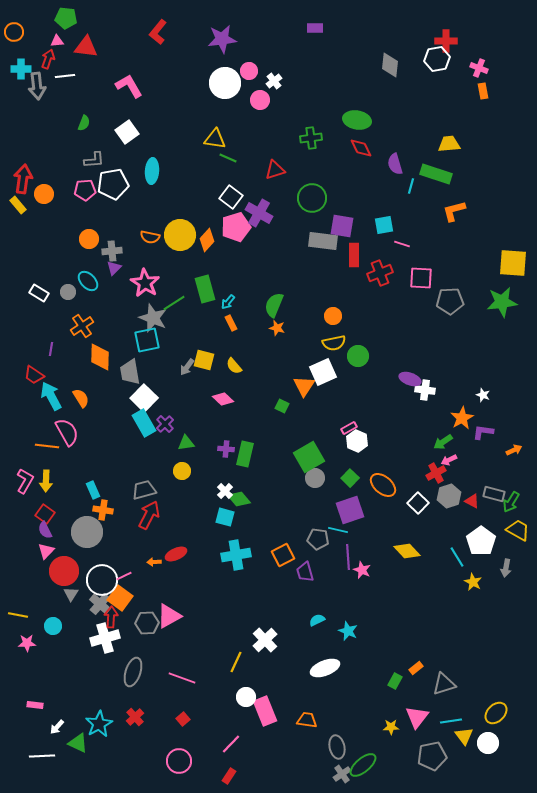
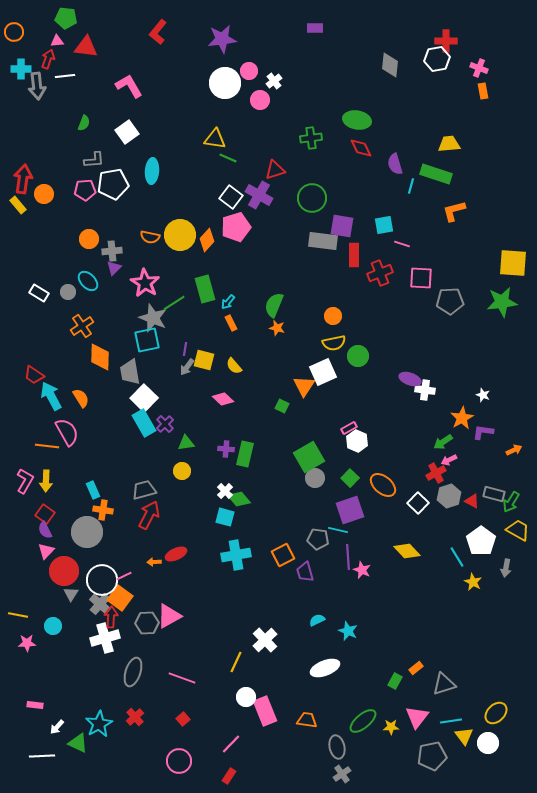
purple cross at (259, 213): moved 18 px up
purple line at (51, 349): moved 134 px right
green ellipse at (363, 765): moved 44 px up
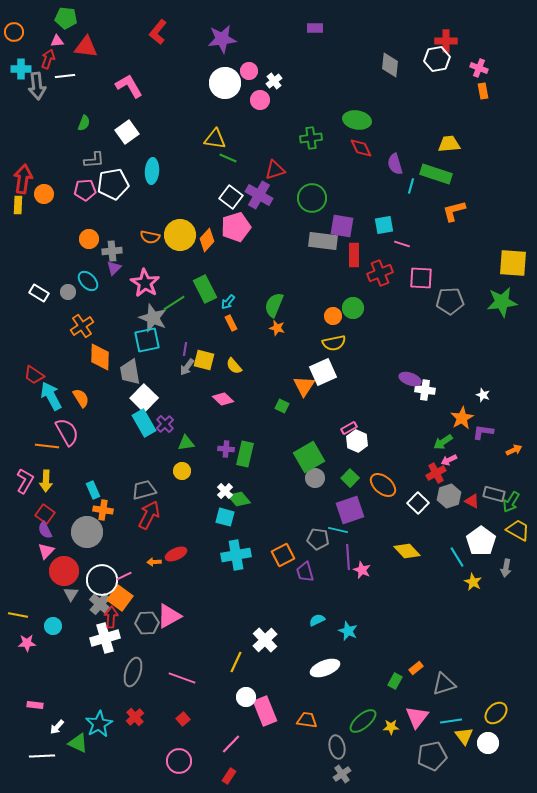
yellow rectangle at (18, 205): rotated 42 degrees clockwise
green rectangle at (205, 289): rotated 12 degrees counterclockwise
green circle at (358, 356): moved 5 px left, 48 px up
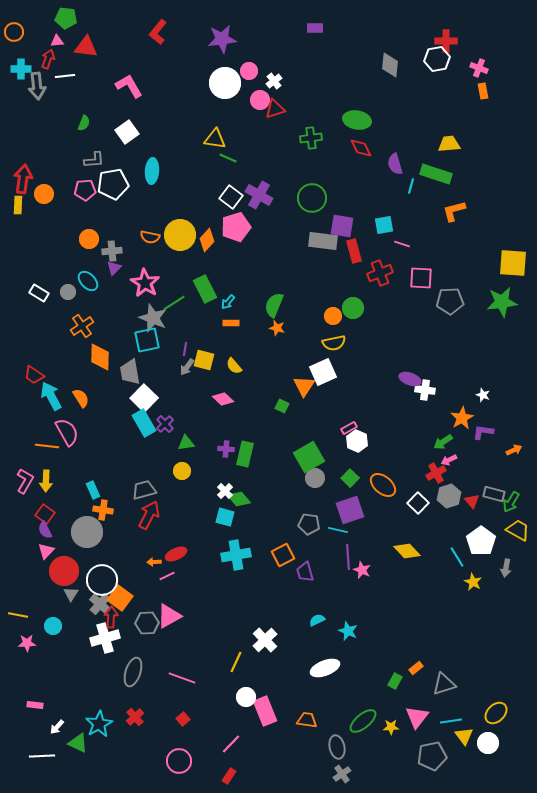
red triangle at (275, 170): moved 61 px up
red rectangle at (354, 255): moved 4 px up; rotated 15 degrees counterclockwise
orange rectangle at (231, 323): rotated 63 degrees counterclockwise
red triangle at (472, 501): rotated 21 degrees clockwise
gray pentagon at (318, 539): moved 9 px left, 15 px up
pink line at (124, 576): moved 43 px right
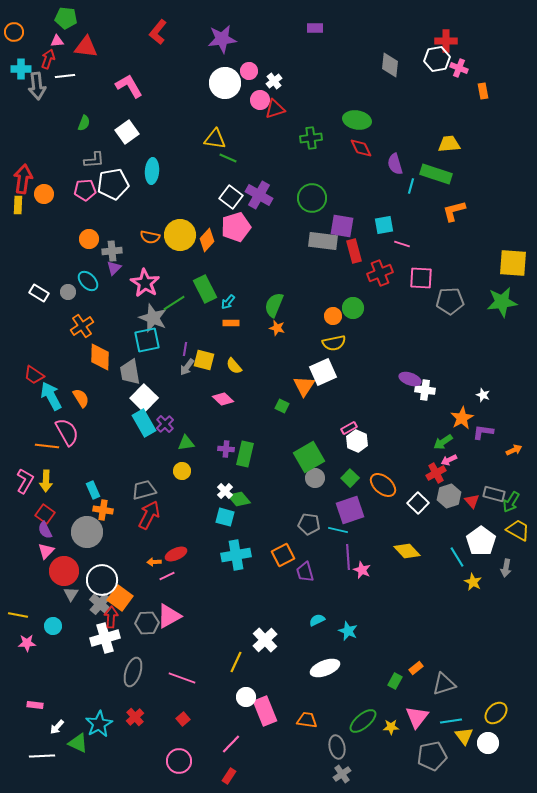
pink cross at (479, 68): moved 20 px left
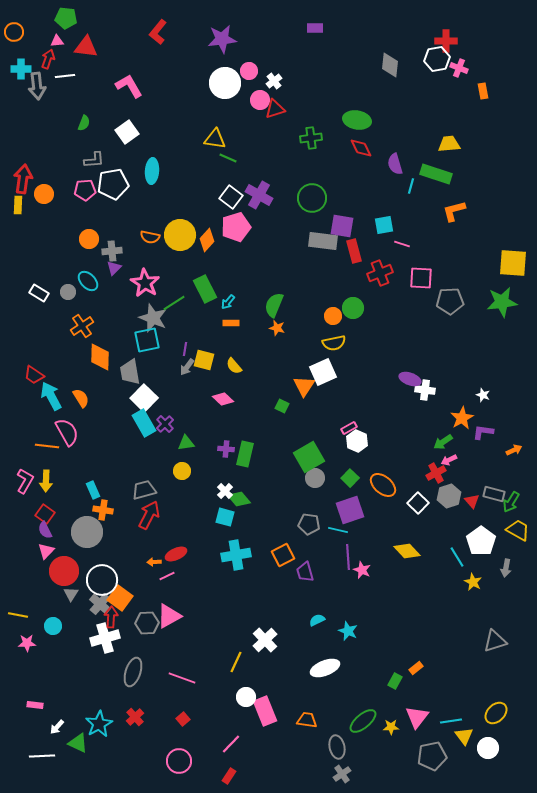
gray triangle at (444, 684): moved 51 px right, 43 px up
white circle at (488, 743): moved 5 px down
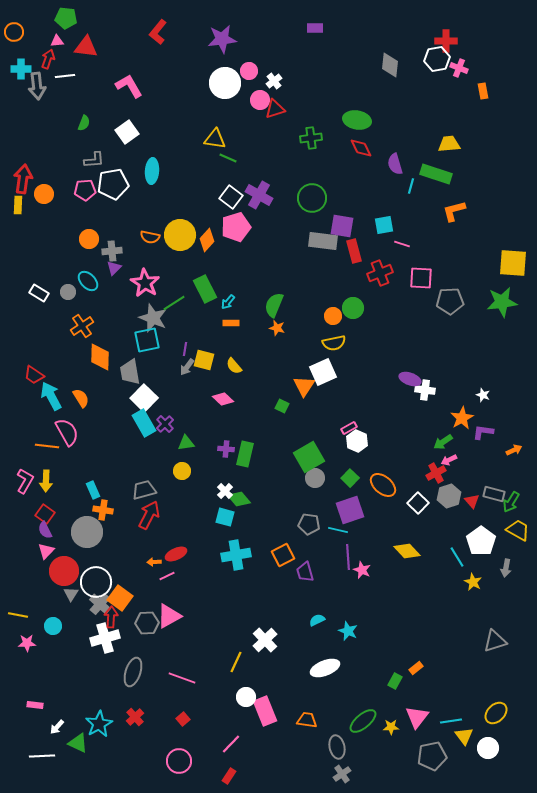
white circle at (102, 580): moved 6 px left, 2 px down
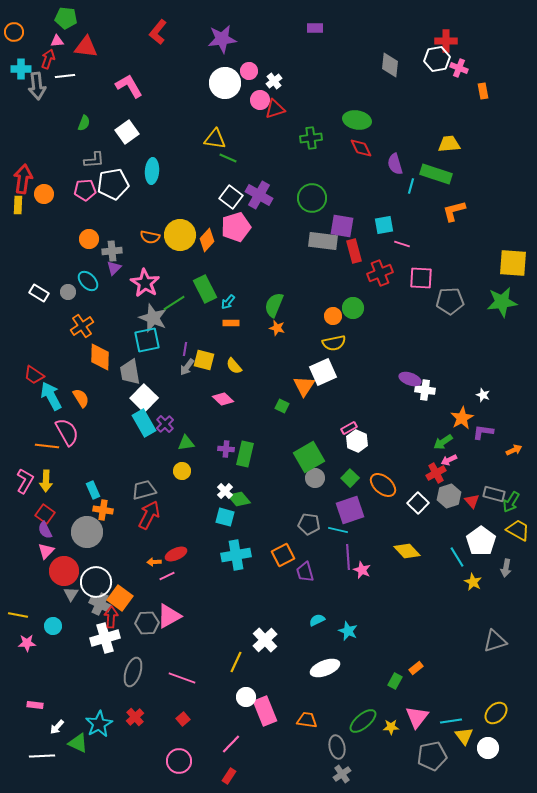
gray cross at (100, 604): rotated 15 degrees counterclockwise
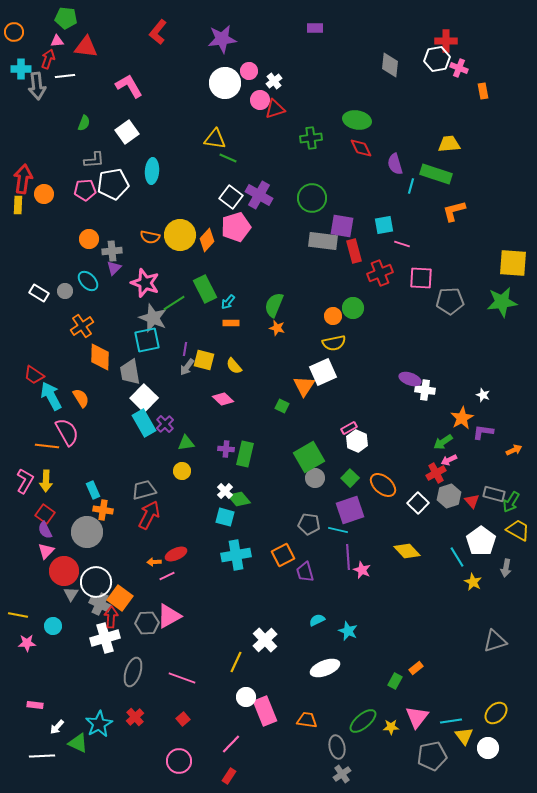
pink star at (145, 283): rotated 12 degrees counterclockwise
gray circle at (68, 292): moved 3 px left, 1 px up
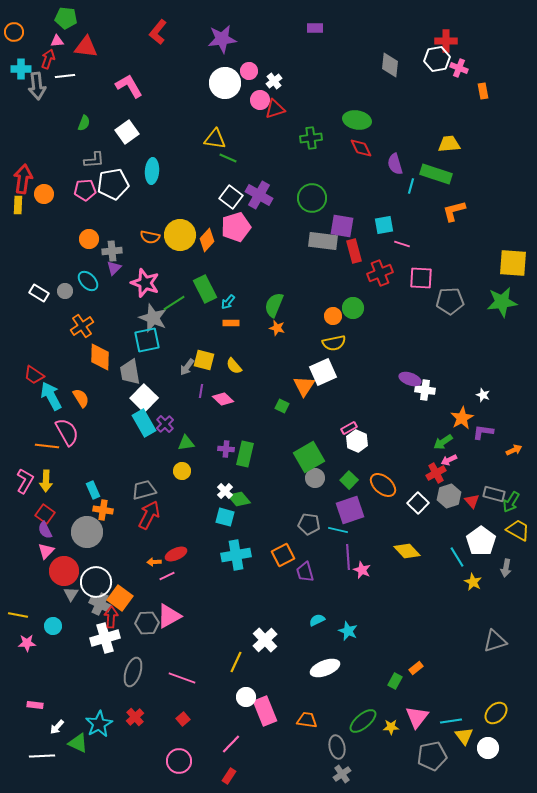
purple line at (185, 349): moved 16 px right, 42 px down
green square at (350, 478): moved 1 px left, 2 px down
